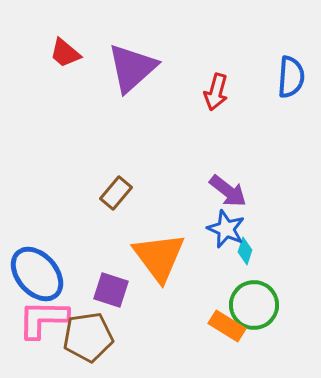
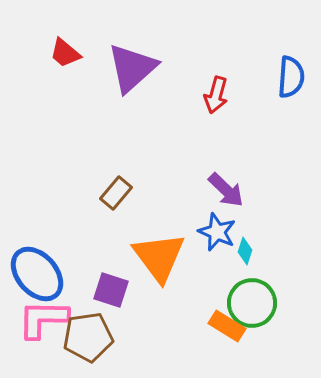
red arrow: moved 3 px down
purple arrow: moved 2 px left, 1 px up; rotated 6 degrees clockwise
blue star: moved 9 px left, 3 px down
green circle: moved 2 px left, 2 px up
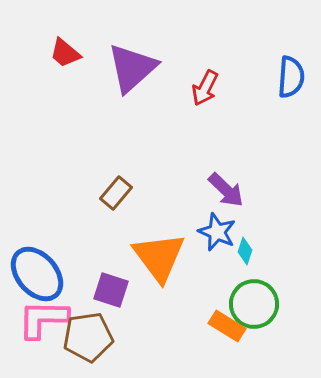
red arrow: moved 11 px left, 7 px up; rotated 12 degrees clockwise
green circle: moved 2 px right, 1 px down
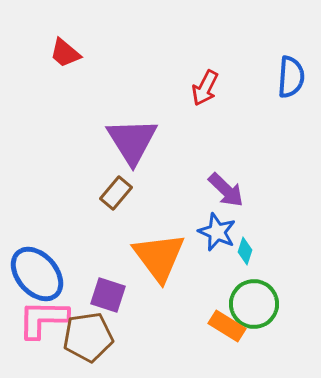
purple triangle: moved 73 px down; rotated 20 degrees counterclockwise
purple square: moved 3 px left, 5 px down
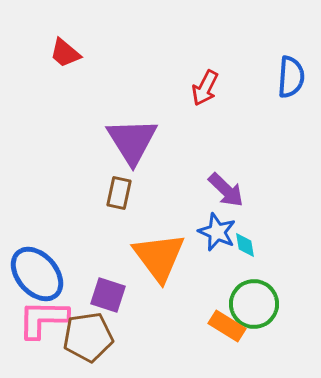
brown rectangle: moved 3 px right; rotated 28 degrees counterclockwise
cyan diamond: moved 6 px up; rotated 28 degrees counterclockwise
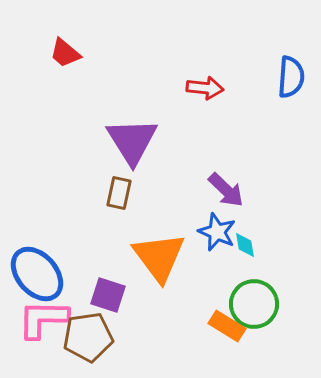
red arrow: rotated 111 degrees counterclockwise
